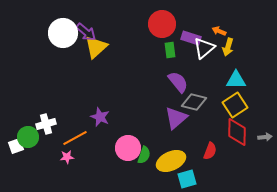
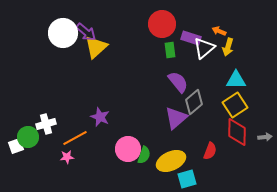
gray diamond: rotated 55 degrees counterclockwise
pink circle: moved 1 px down
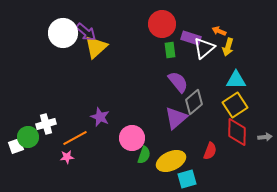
pink circle: moved 4 px right, 11 px up
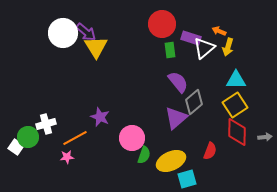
yellow triangle: rotated 20 degrees counterclockwise
white square: moved 1 px down; rotated 35 degrees counterclockwise
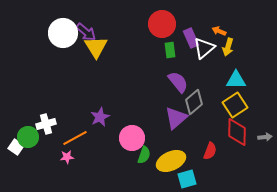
purple rectangle: rotated 48 degrees clockwise
purple star: rotated 24 degrees clockwise
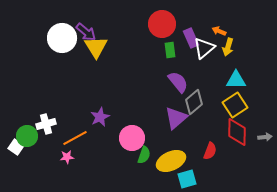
white circle: moved 1 px left, 5 px down
green circle: moved 1 px left, 1 px up
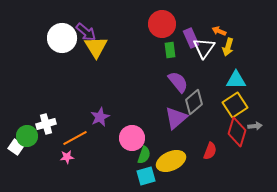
white triangle: rotated 15 degrees counterclockwise
red diamond: rotated 16 degrees clockwise
gray arrow: moved 10 px left, 11 px up
cyan square: moved 41 px left, 3 px up
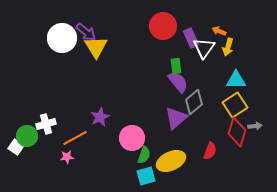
red circle: moved 1 px right, 2 px down
green rectangle: moved 6 px right, 16 px down
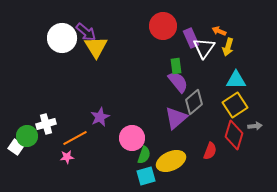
red diamond: moved 3 px left, 3 px down
